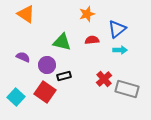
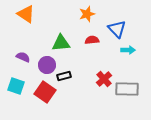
blue triangle: rotated 36 degrees counterclockwise
green triangle: moved 1 px left, 1 px down; rotated 18 degrees counterclockwise
cyan arrow: moved 8 px right
gray rectangle: rotated 15 degrees counterclockwise
cyan square: moved 11 px up; rotated 24 degrees counterclockwise
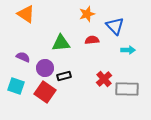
blue triangle: moved 2 px left, 3 px up
purple circle: moved 2 px left, 3 px down
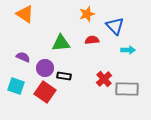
orange triangle: moved 1 px left
black rectangle: rotated 24 degrees clockwise
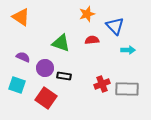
orange triangle: moved 4 px left, 3 px down
green triangle: rotated 24 degrees clockwise
red cross: moved 2 px left, 5 px down; rotated 21 degrees clockwise
cyan square: moved 1 px right, 1 px up
red square: moved 1 px right, 6 px down
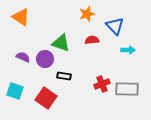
purple circle: moved 9 px up
cyan square: moved 2 px left, 6 px down
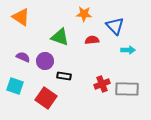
orange star: moved 3 px left; rotated 21 degrees clockwise
green triangle: moved 1 px left, 6 px up
purple circle: moved 2 px down
cyan square: moved 5 px up
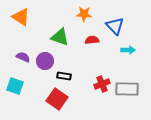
red square: moved 11 px right, 1 px down
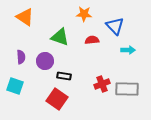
orange triangle: moved 4 px right
purple semicircle: moved 2 px left; rotated 64 degrees clockwise
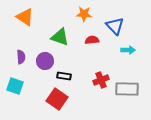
red cross: moved 1 px left, 4 px up
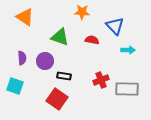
orange star: moved 2 px left, 2 px up
red semicircle: rotated 16 degrees clockwise
purple semicircle: moved 1 px right, 1 px down
